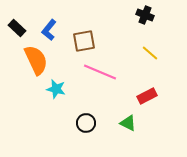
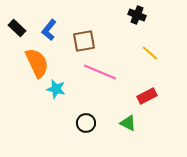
black cross: moved 8 px left
orange semicircle: moved 1 px right, 3 px down
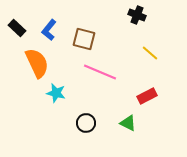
brown square: moved 2 px up; rotated 25 degrees clockwise
cyan star: moved 4 px down
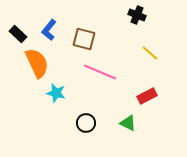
black rectangle: moved 1 px right, 6 px down
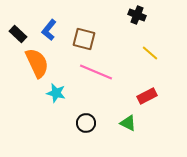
pink line: moved 4 px left
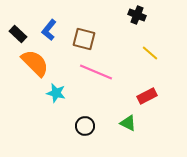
orange semicircle: moved 2 px left; rotated 20 degrees counterclockwise
black circle: moved 1 px left, 3 px down
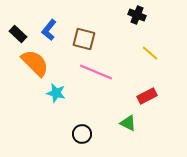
black circle: moved 3 px left, 8 px down
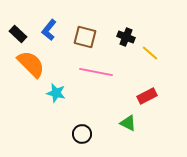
black cross: moved 11 px left, 22 px down
brown square: moved 1 px right, 2 px up
orange semicircle: moved 4 px left, 1 px down
pink line: rotated 12 degrees counterclockwise
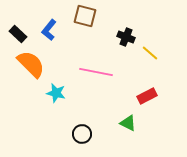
brown square: moved 21 px up
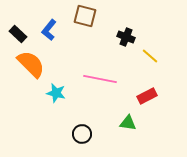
yellow line: moved 3 px down
pink line: moved 4 px right, 7 px down
green triangle: rotated 18 degrees counterclockwise
